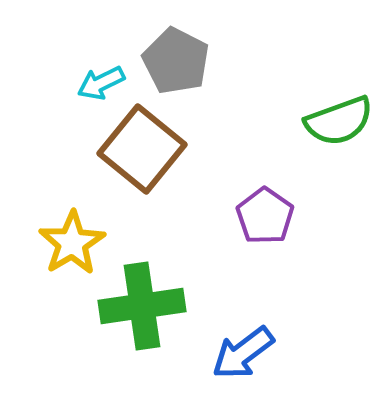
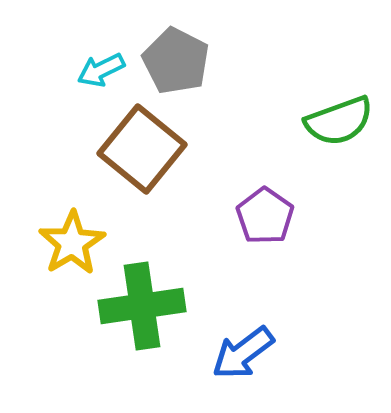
cyan arrow: moved 13 px up
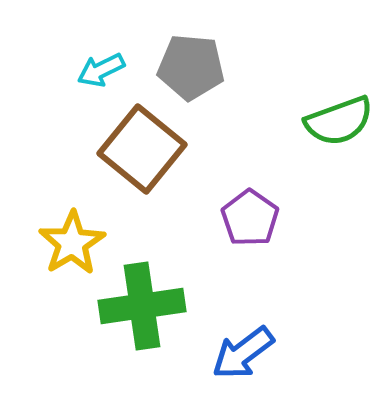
gray pentagon: moved 15 px right, 6 px down; rotated 22 degrees counterclockwise
purple pentagon: moved 15 px left, 2 px down
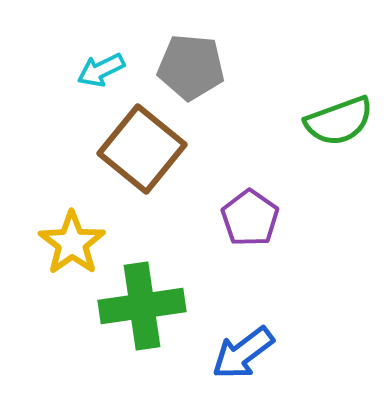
yellow star: rotated 4 degrees counterclockwise
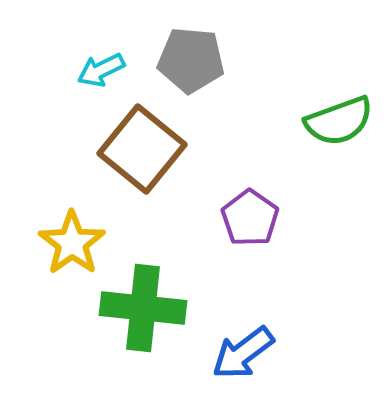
gray pentagon: moved 7 px up
green cross: moved 1 px right, 2 px down; rotated 14 degrees clockwise
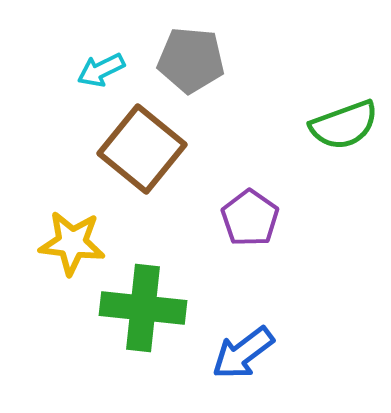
green semicircle: moved 5 px right, 4 px down
yellow star: rotated 30 degrees counterclockwise
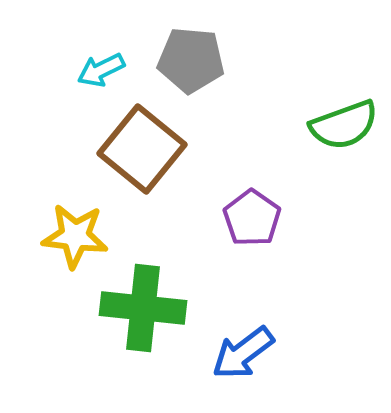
purple pentagon: moved 2 px right
yellow star: moved 3 px right, 7 px up
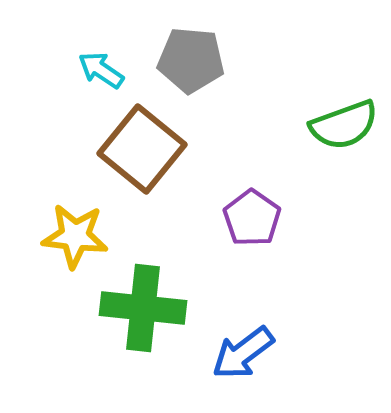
cyan arrow: rotated 60 degrees clockwise
